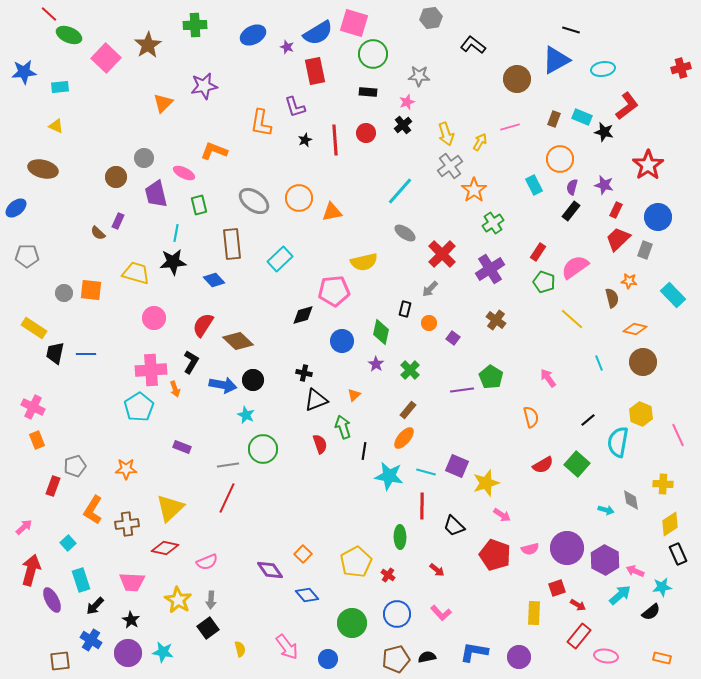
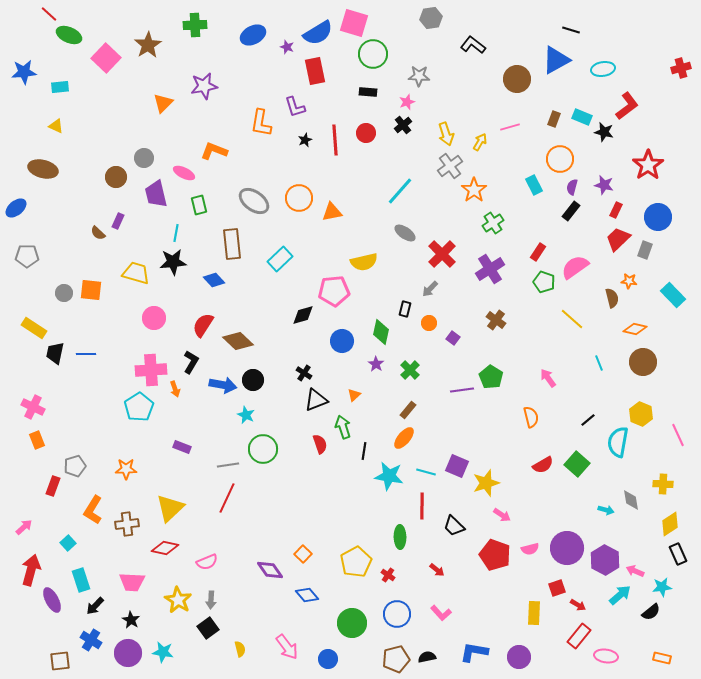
black cross at (304, 373): rotated 21 degrees clockwise
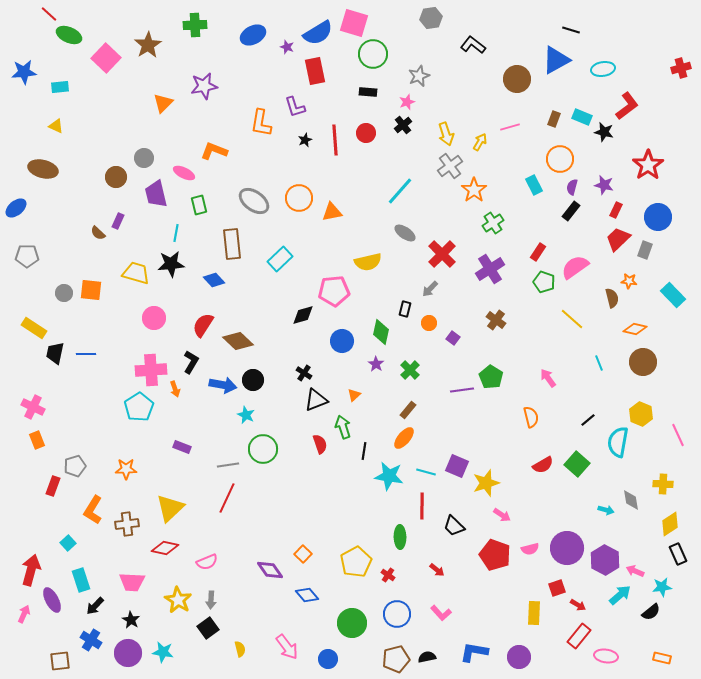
gray star at (419, 76): rotated 25 degrees counterclockwise
black star at (173, 262): moved 2 px left, 2 px down
yellow semicircle at (364, 262): moved 4 px right
pink arrow at (24, 527): moved 87 px down; rotated 24 degrees counterclockwise
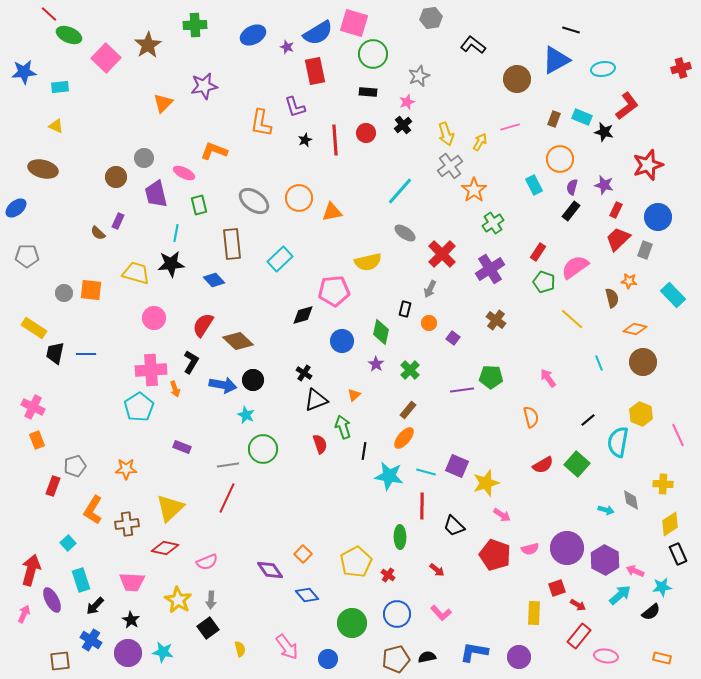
red star at (648, 165): rotated 16 degrees clockwise
gray arrow at (430, 289): rotated 18 degrees counterclockwise
green pentagon at (491, 377): rotated 30 degrees counterclockwise
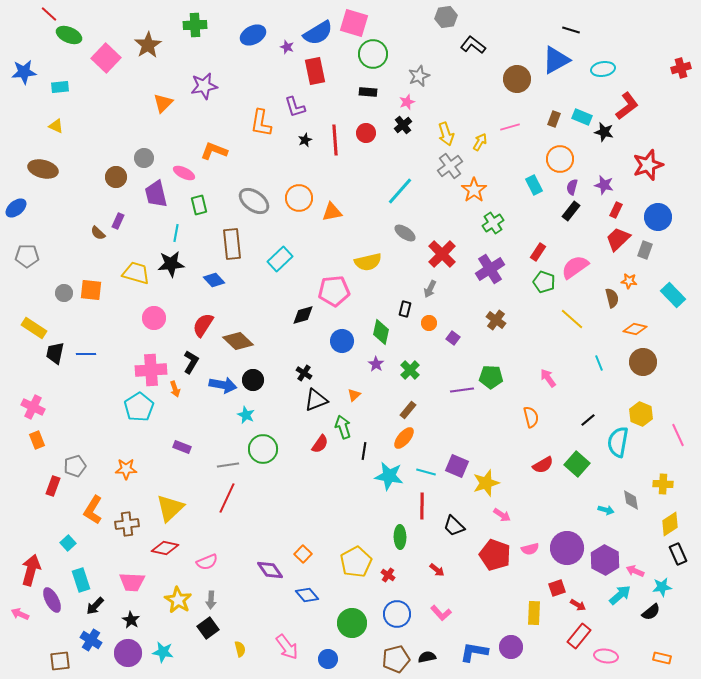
gray hexagon at (431, 18): moved 15 px right, 1 px up
red semicircle at (320, 444): rotated 54 degrees clockwise
pink arrow at (24, 614): moved 4 px left; rotated 90 degrees counterclockwise
purple circle at (519, 657): moved 8 px left, 10 px up
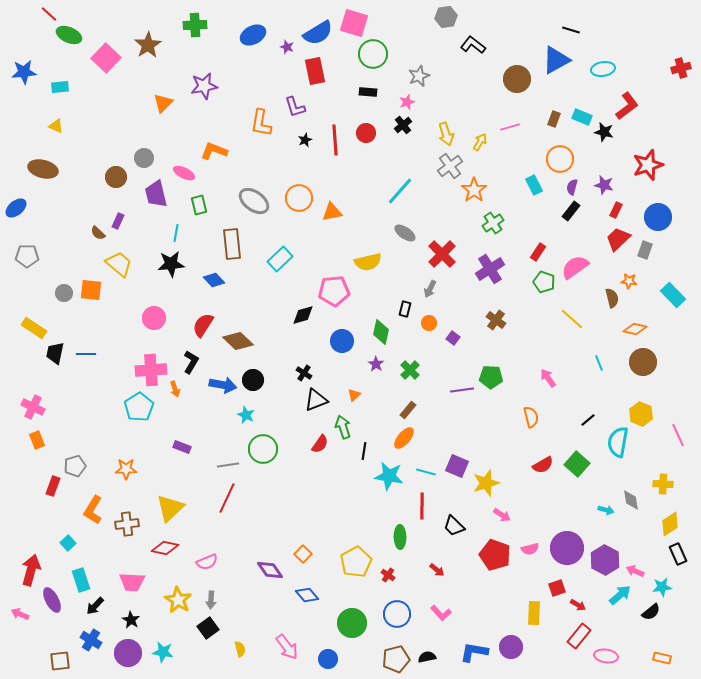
yellow trapezoid at (136, 273): moved 17 px left, 9 px up; rotated 24 degrees clockwise
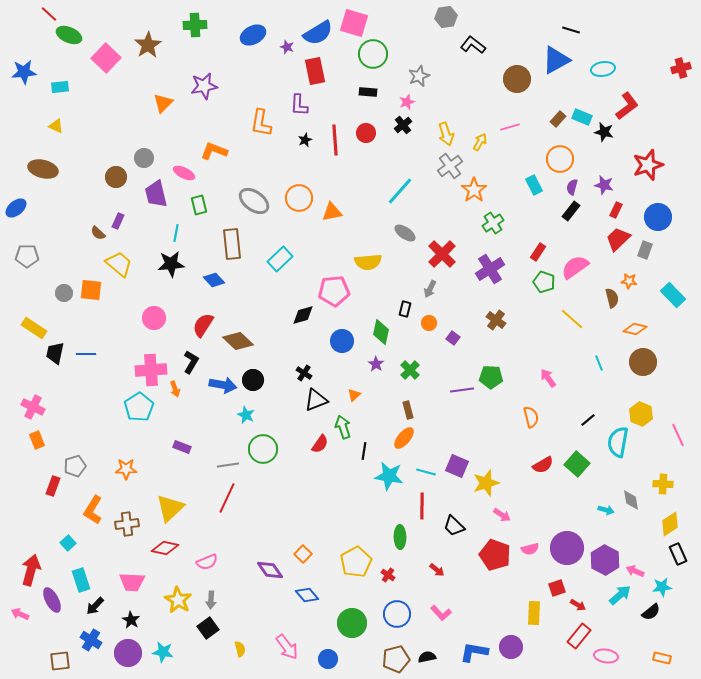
purple L-shape at (295, 107): moved 4 px right, 2 px up; rotated 20 degrees clockwise
brown rectangle at (554, 119): moved 4 px right; rotated 21 degrees clockwise
yellow semicircle at (368, 262): rotated 8 degrees clockwise
brown rectangle at (408, 410): rotated 54 degrees counterclockwise
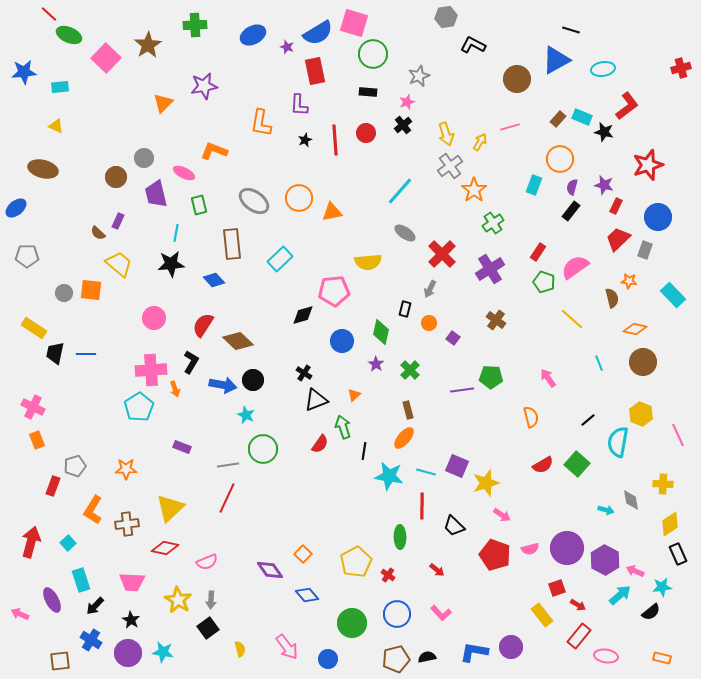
black L-shape at (473, 45): rotated 10 degrees counterclockwise
cyan rectangle at (534, 185): rotated 48 degrees clockwise
red rectangle at (616, 210): moved 4 px up
red arrow at (31, 570): moved 28 px up
yellow rectangle at (534, 613): moved 8 px right, 2 px down; rotated 40 degrees counterclockwise
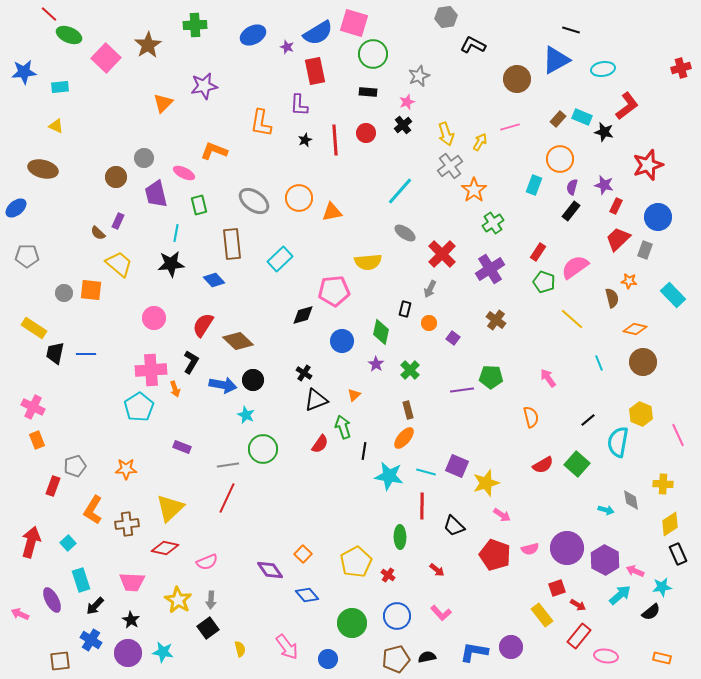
blue circle at (397, 614): moved 2 px down
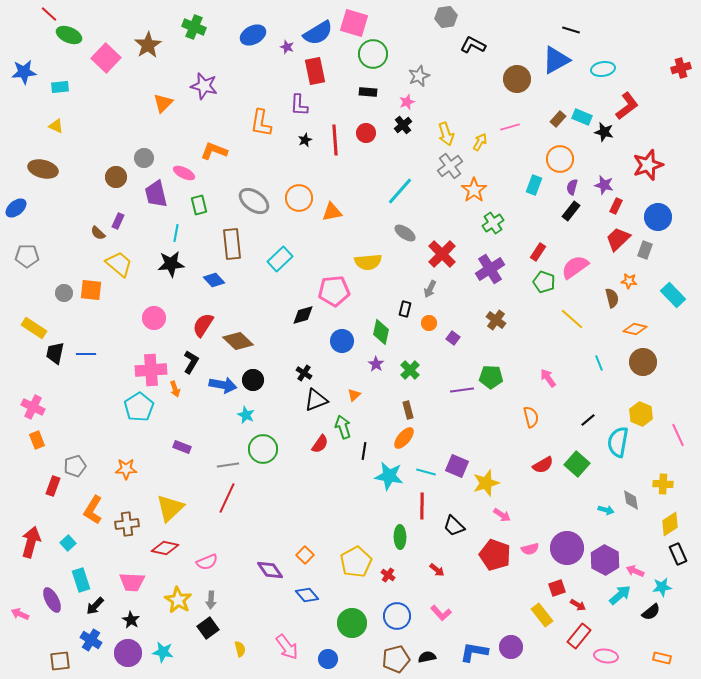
green cross at (195, 25): moved 1 px left, 2 px down; rotated 25 degrees clockwise
purple star at (204, 86): rotated 24 degrees clockwise
orange square at (303, 554): moved 2 px right, 1 px down
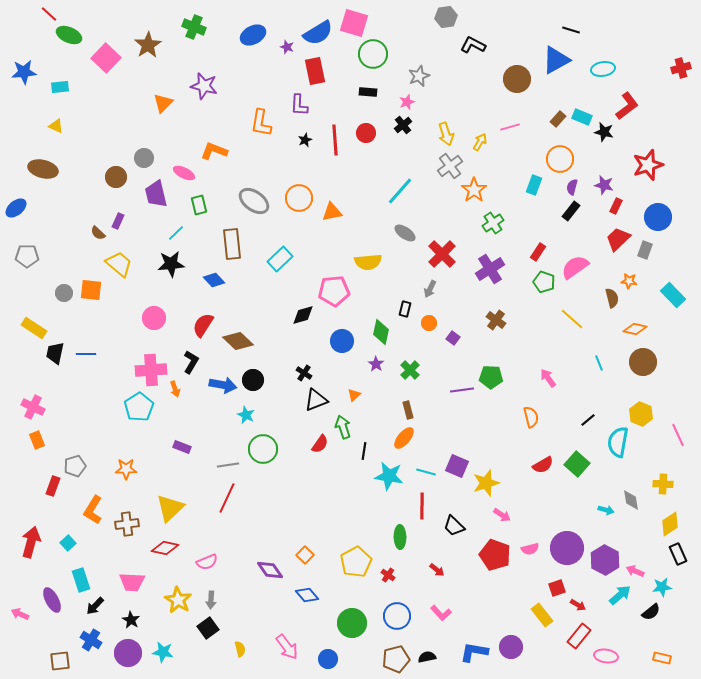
cyan line at (176, 233): rotated 36 degrees clockwise
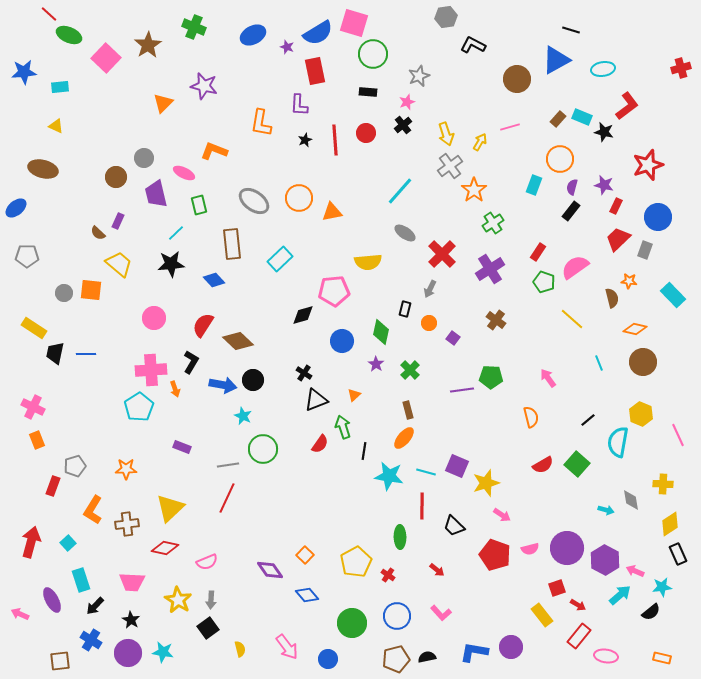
cyan star at (246, 415): moved 3 px left, 1 px down
